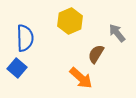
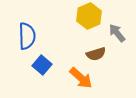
yellow hexagon: moved 19 px right, 5 px up
blue semicircle: moved 2 px right, 2 px up
brown semicircle: rotated 138 degrees counterclockwise
blue square: moved 25 px right, 3 px up
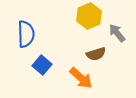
blue semicircle: moved 1 px left, 2 px up
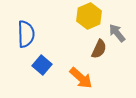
brown semicircle: moved 3 px right, 5 px up; rotated 48 degrees counterclockwise
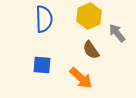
blue semicircle: moved 18 px right, 15 px up
brown semicircle: moved 8 px left, 1 px down; rotated 120 degrees clockwise
blue square: rotated 36 degrees counterclockwise
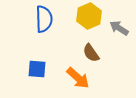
gray arrow: moved 2 px right, 5 px up; rotated 18 degrees counterclockwise
brown semicircle: moved 3 px down
blue square: moved 5 px left, 4 px down
orange arrow: moved 3 px left
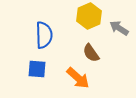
blue semicircle: moved 16 px down
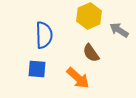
gray arrow: moved 2 px down
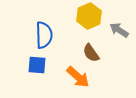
blue square: moved 4 px up
orange arrow: moved 1 px up
